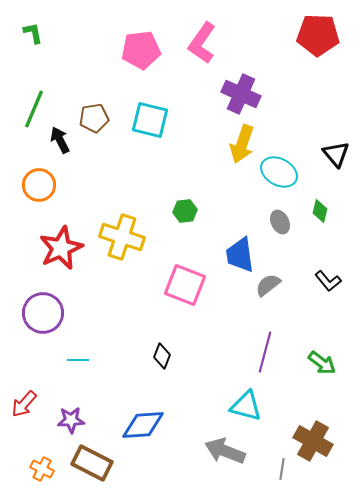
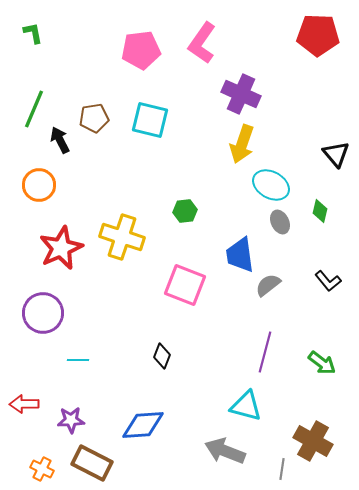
cyan ellipse: moved 8 px left, 13 px down
red arrow: rotated 48 degrees clockwise
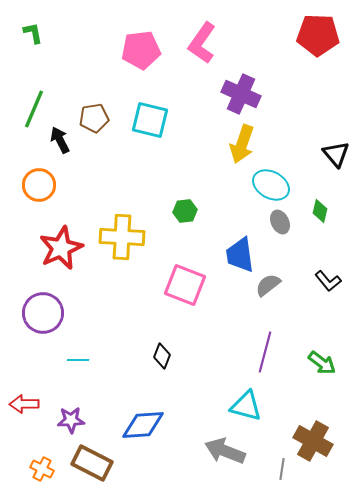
yellow cross: rotated 15 degrees counterclockwise
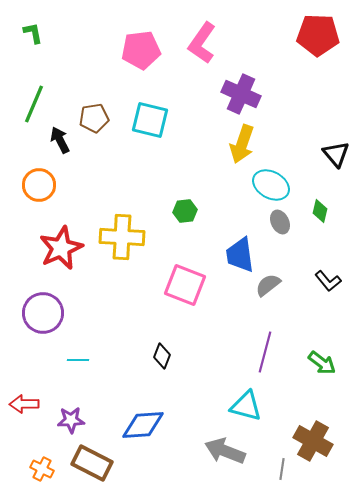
green line: moved 5 px up
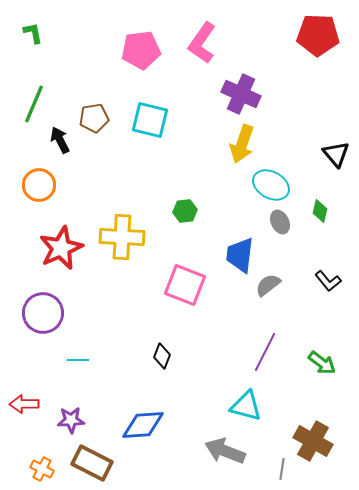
blue trapezoid: rotated 15 degrees clockwise
purple line: rotated 12 degrees clockwise
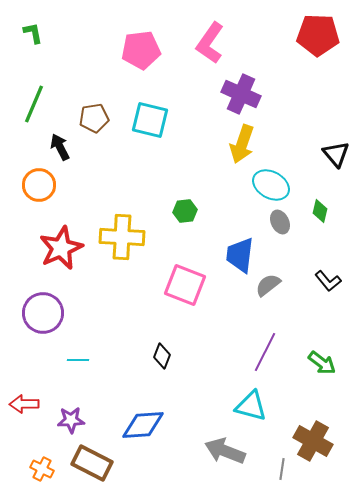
pink L-shape: moved 8 px right
black arrow: moved 7 px down
cyan triangle: moved 5 px right
